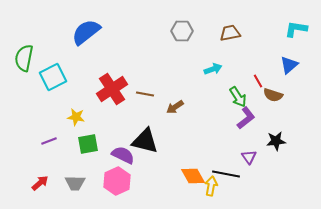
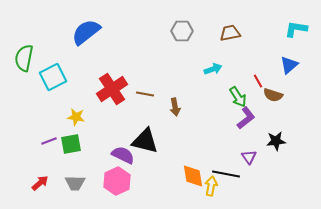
brown arrow: rotated 66 degrees counterclockwise
green square: moved 17 px left
orange diamond: rotated 20 degrees clockwise
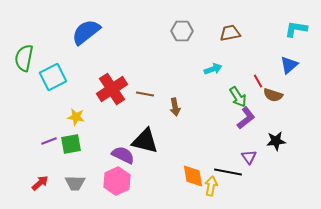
black line: moved 2 px right, 2 px up
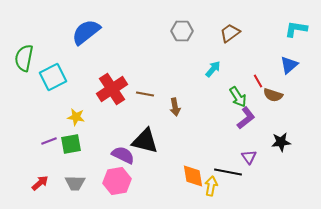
brown trapezoid: rotated 25 degrees counterclockwise
cyan arrow: rotated 30 degrees counterclockwise
black star: moved 5 px right, 1 px down
pink hexagon: rotated 16 degrees clockwise
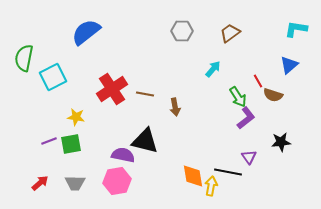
purple semicircle: rotated 15 degrees counterclockwise
